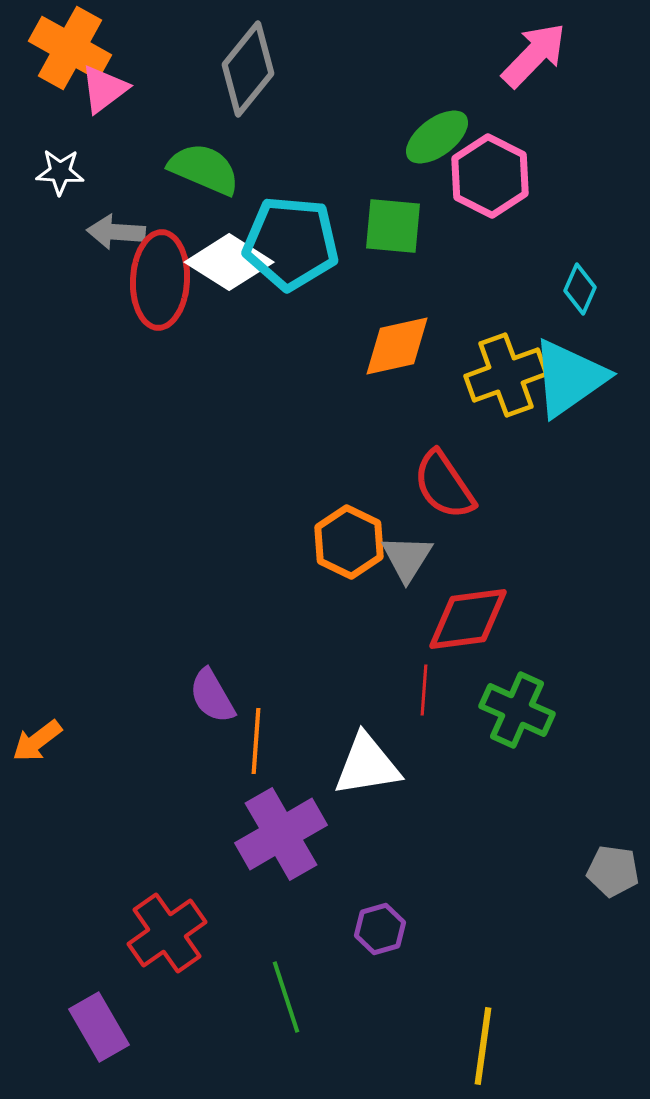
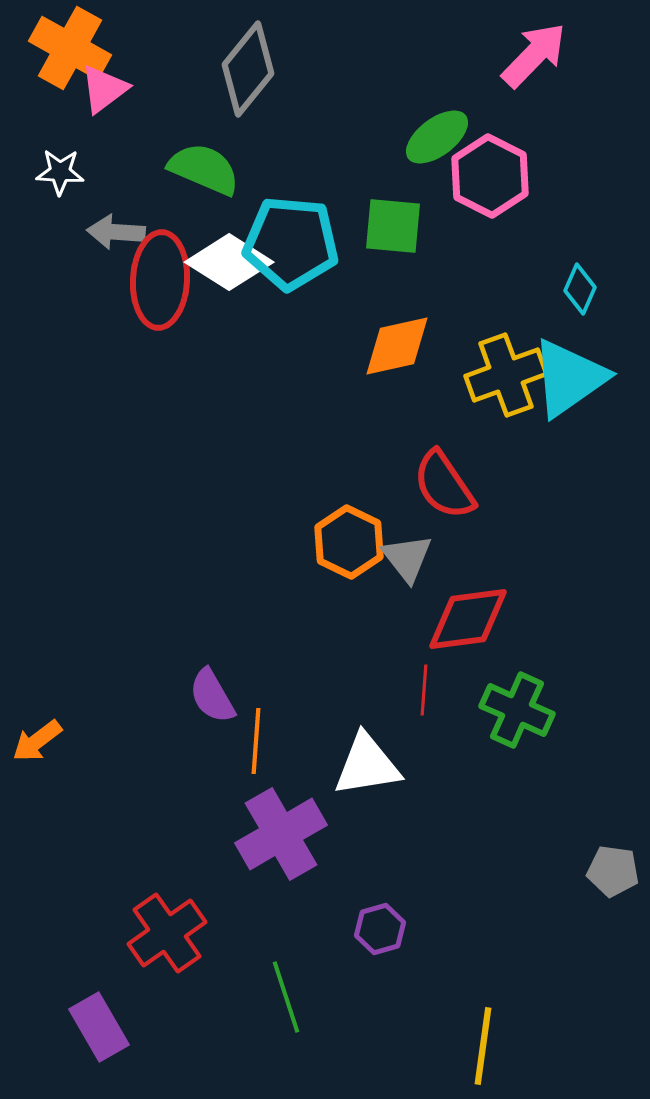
gray triangle: rotated 10 degrees counterclockwise
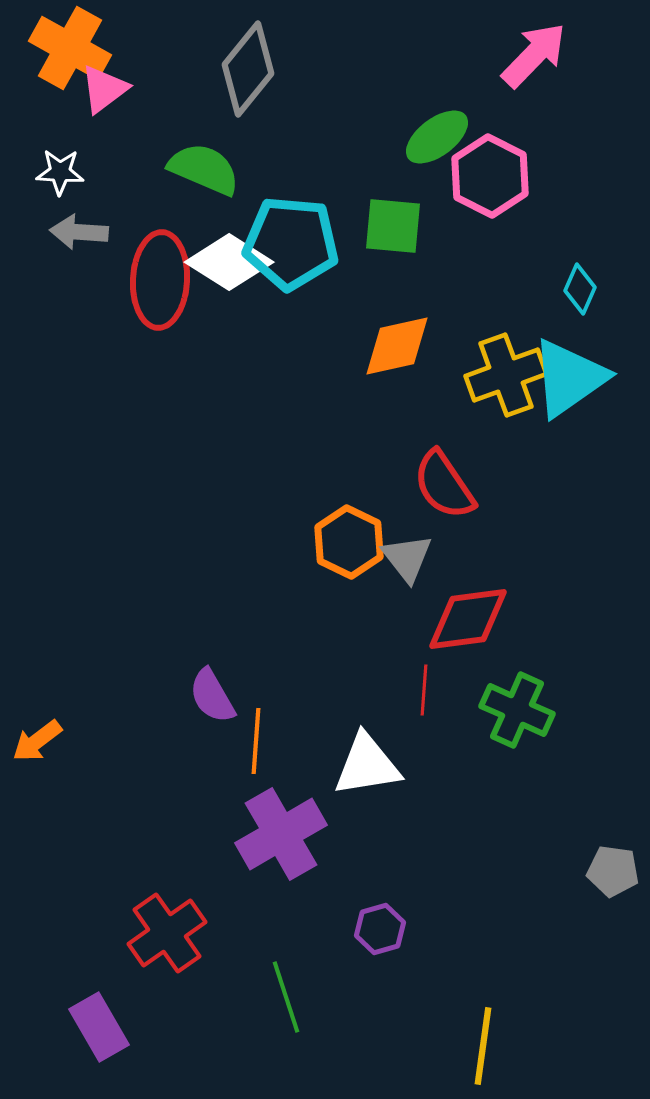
gray arrow: moved 37 px left
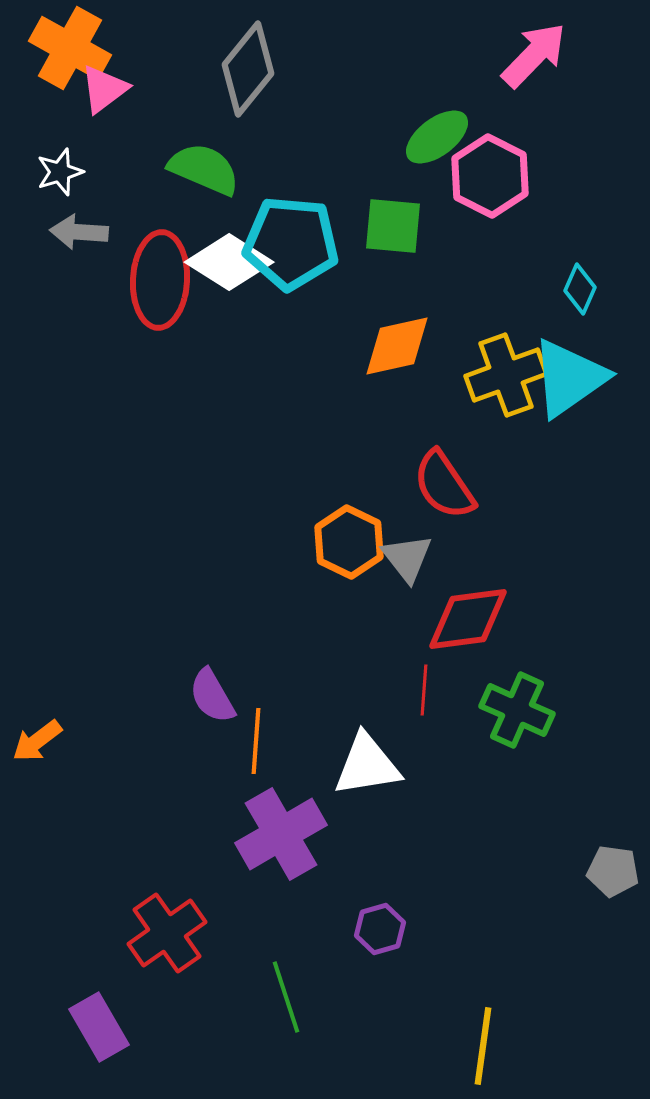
white star: rotated 21 degrees counterclockwise
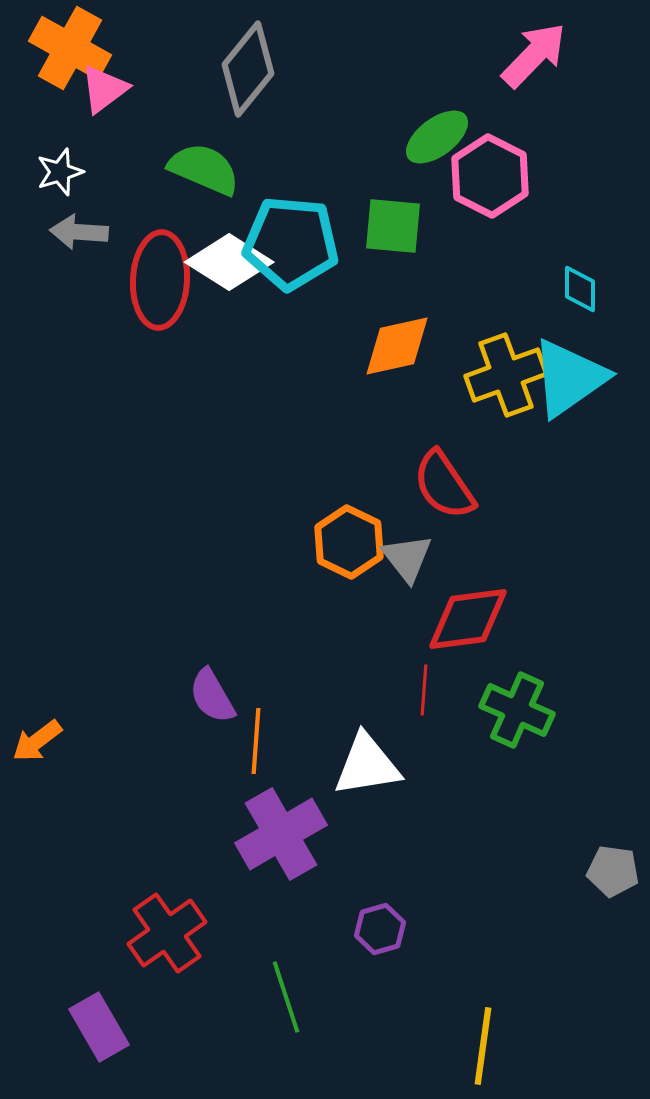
cyan diamond: rotated 24 degrees counterclockwise
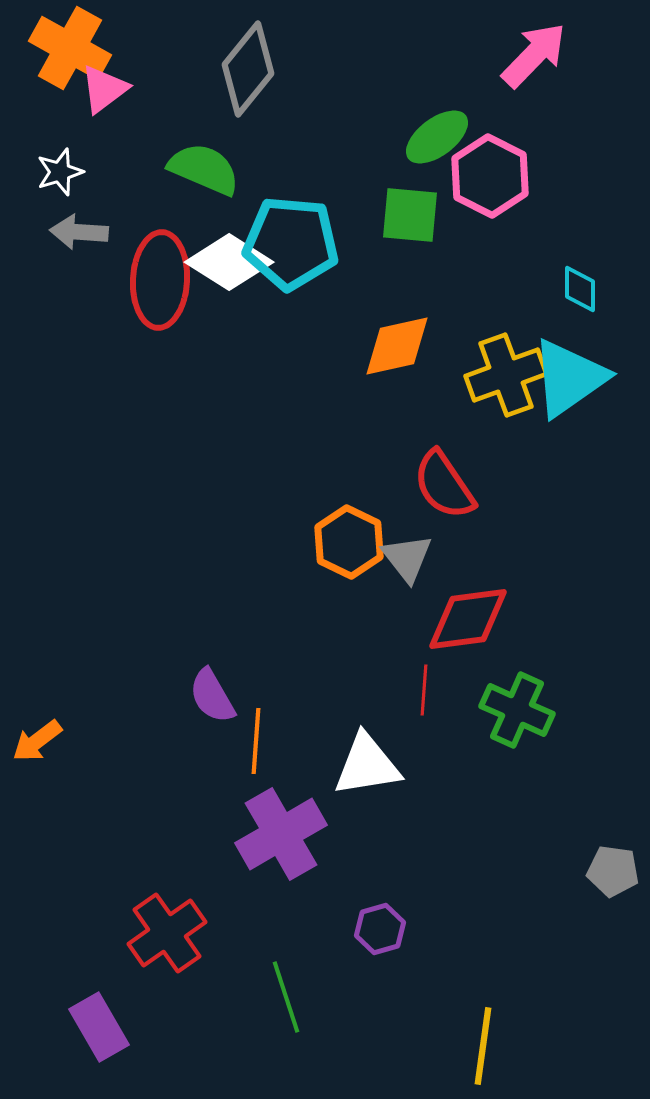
green square: moved 17 px right, 11 px up
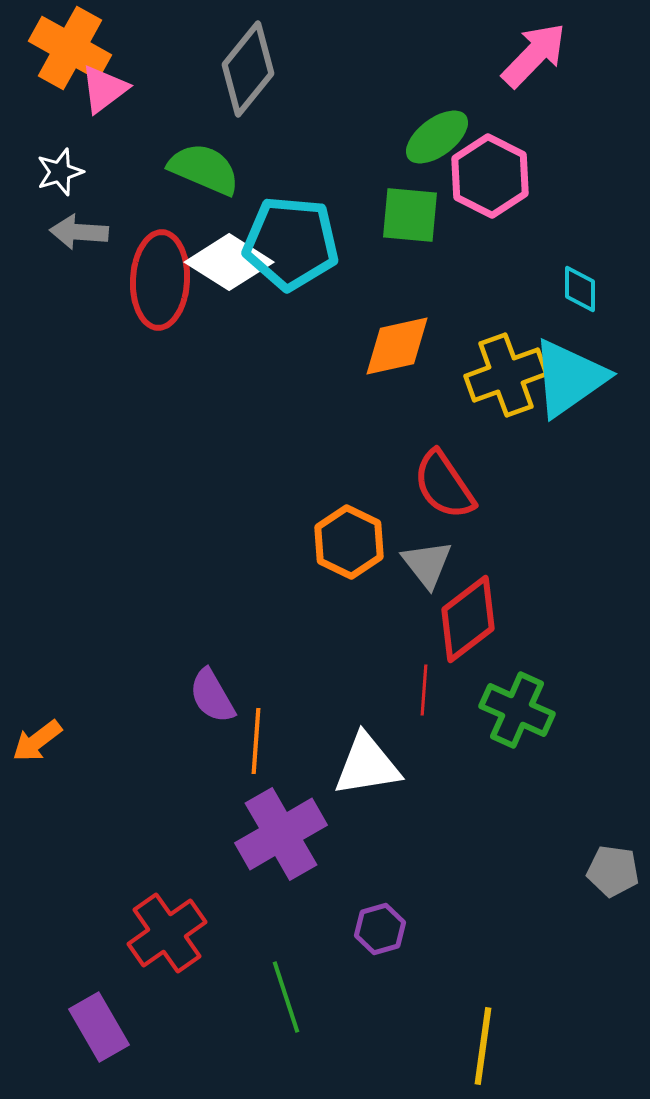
gray triangle: moved 20 px right, 6 px down
red diamond: rotated 30 degrees counterclockwise
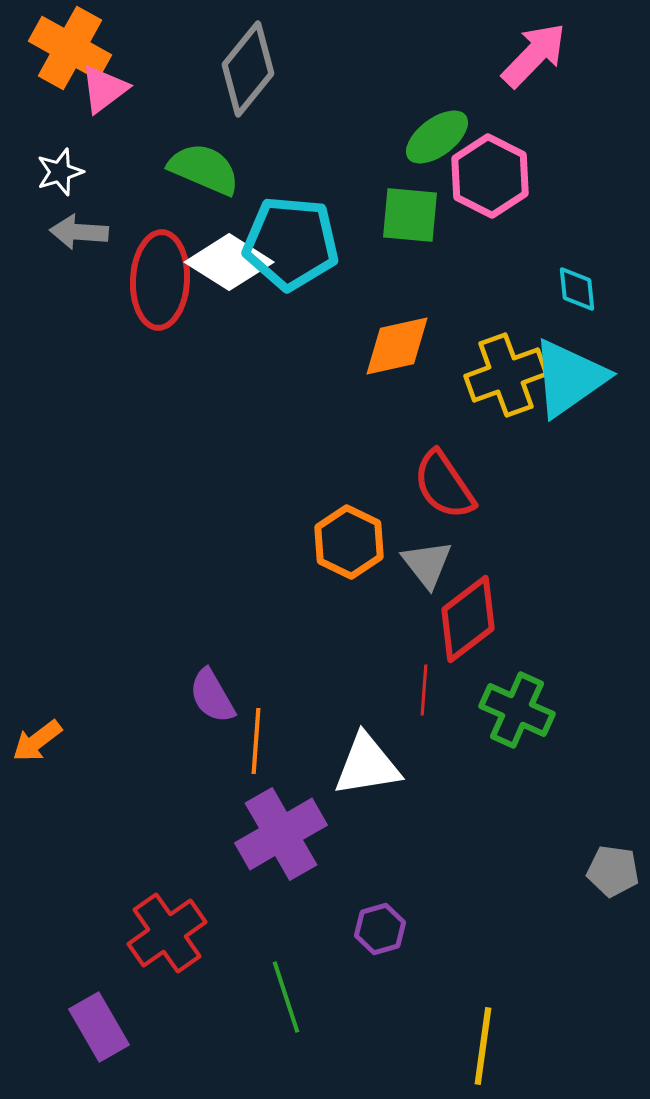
cyan diamond: moved 3 px left; rotated 6 degrees counterclockwise
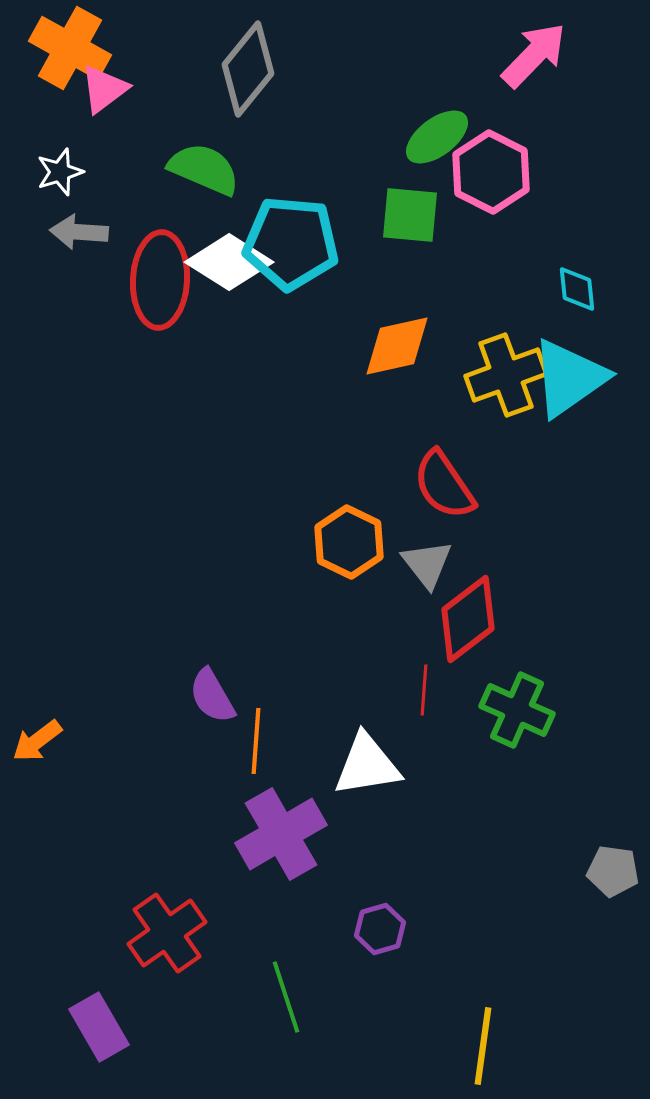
pink hexagon: moved 1 px right, 4 px up
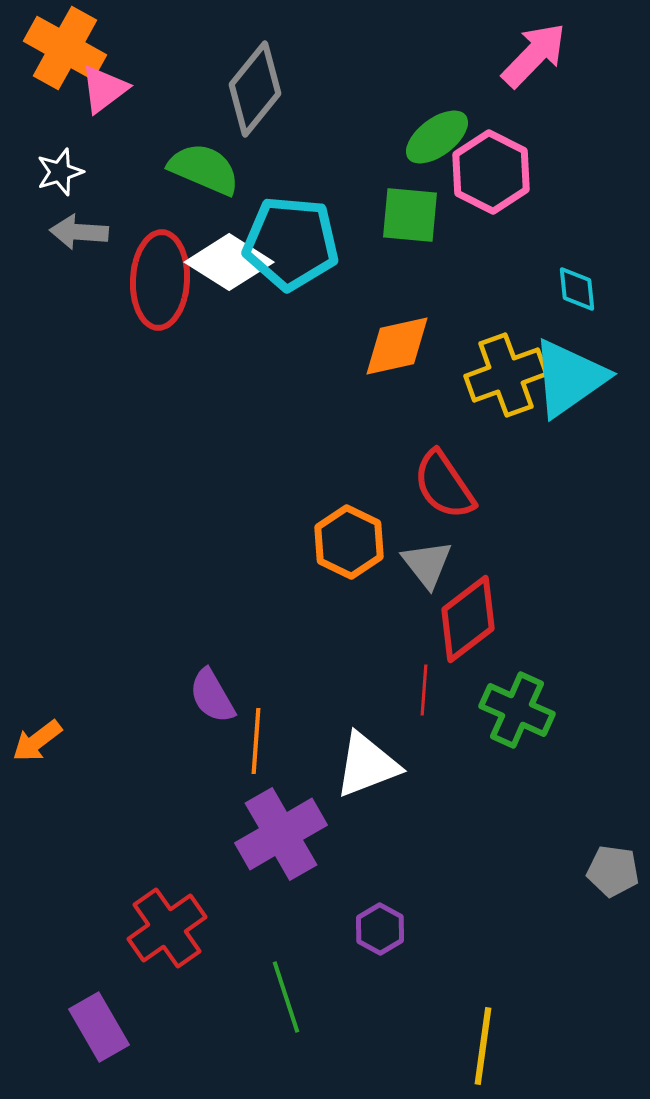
orange cross: moved 5 px left
gray diamond: moved 7 px right, 20 px down
white triangle: rotated 12 degrees counterclockwise
purple hexagon: rotated 15 degrees counterclockwise
red cross: moved 5 px up
